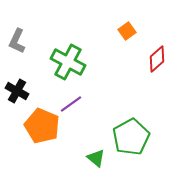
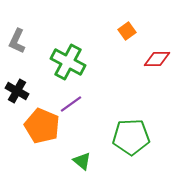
red diamond: rotated 40 degrees clockwise
green pentagon: rotated 27 degrees clockwise
green triangle: moved 14 px left, 3 px down
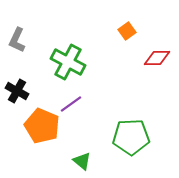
gray L-shape: moved 1 px up
red diamond: moved 1 px up
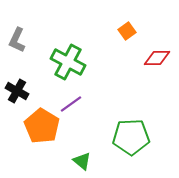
orange pentagon: rotated 8 degrees clockwise
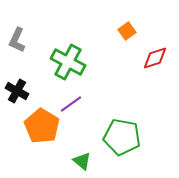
red diamond: moved 2 px left; rotated 16 degrees counterclockwise
green pentagon: moved 9 px left; rotated 12 degrees clockwise
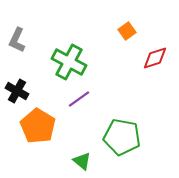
green cross: moved 1 px right
purple line: moved 8 px right, 5 px up
orange pentagon: moved 4 px left
